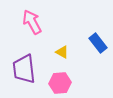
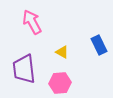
blue rectangle: moved 1 px right, 2 px down; rotated 12 degrees clockwise
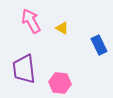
pink arrow: moved 1 px left, 1 px up
yellow triangle: moved 24 px up
pink hexagon: rotated 10 degrees clockwise
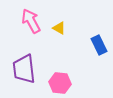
yellow triangle: moved 3 px left
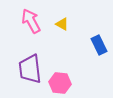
yellow triangle: moved 3 px right, 4 px up
purple trapezoid: moved 6 px right
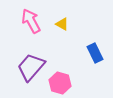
blue rectangle: moved 4 px left, 8 px down
purple trapezoid: moved 1 px right, 2 px up; rotated 48 degrees clockwise
pink hexagon: rotated 10 degrees clockwise
